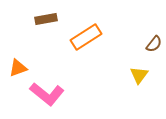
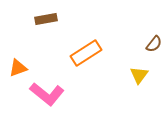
orange rectangle: moved 16 px down
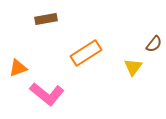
yellow triangle: moved 6 px left, 8 px up
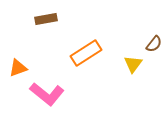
yellow triangle: moved 3 px up
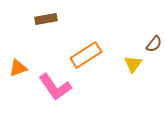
orange rectangle: moved 2 px down
pink L-shape: moved 8 px right, 7 px up; rotated 16 degrees clockwise
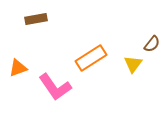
brown rectangle: moved 10 px left
brown semicircle: moved 2 px left
orange rectangle: moved 5 px right, 3 px down
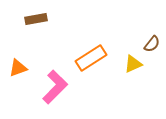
yellow triangle: rotated 30 degrees clockwise
pink L-shape: rotated 100 degrees counterclockwise
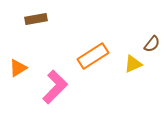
orange rectangle: moved 2 px right, 2 px up
orange triangle: rotated 12 degrees counterclockwise
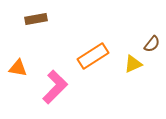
orange triangle: rotated 42 degrees clockwise
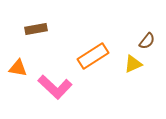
brown rectangle: moved 10 px down
brown semicircle: moved 5 px left, 3 px up
pink L-shape: rotated 88 degrees clockwise
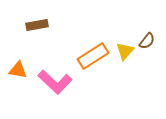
brown rectangle: moved 1 px right, 4 px up
yellow triangle: moved 8 px left, 13 px up; rotated 24 degrees counterclockwise
orange triangle: moved 2 px down
pink L-shape: moved 5 px up
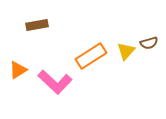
brown semicircle: moved 2 px right, 2 px down; rotated 36 degrees clockwise
yellow triangle: moved 1 px right
orange rectangle: moved 2 px left
orange triangle: rotated 42 degrees counterclockwise
